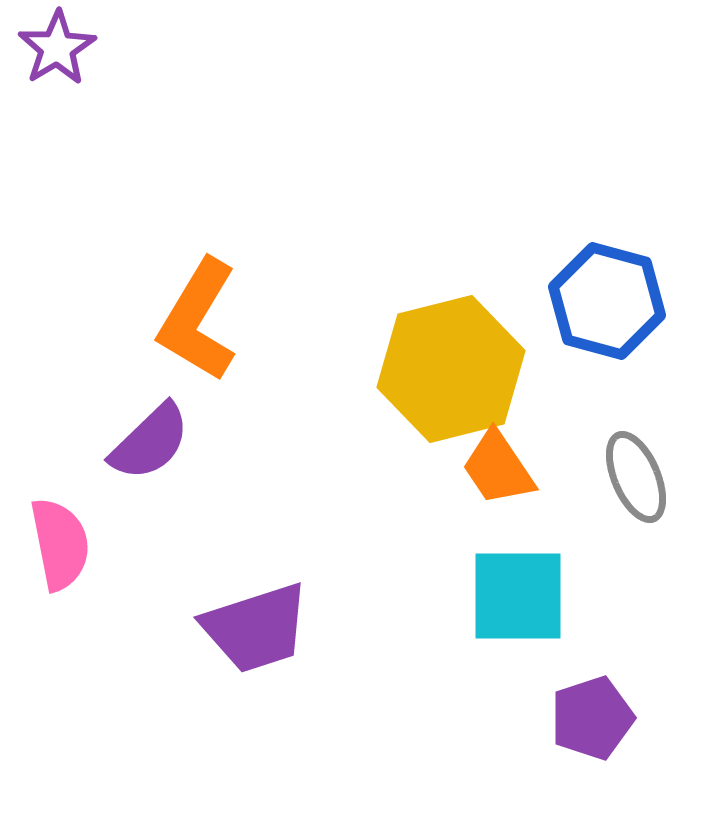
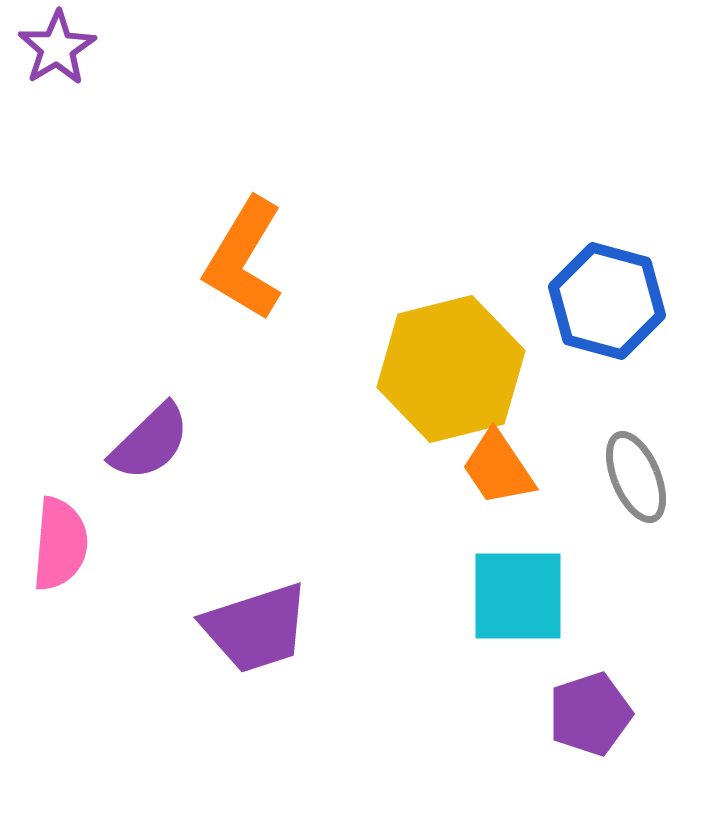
orange L-shape: moved 46 px right, 61 px up
pink semicircle: rotated 16 degrees clockwise
purple pentagon: moved 2 px left, 4 px up
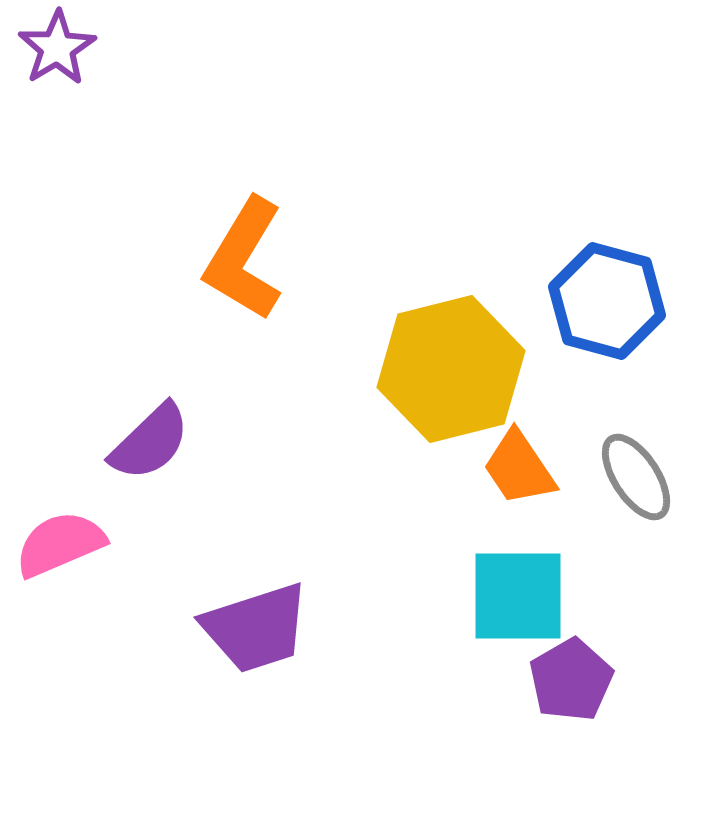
orange trapezoid: moved 21 px right
gray ellipse: rotated 10 degrees counterclockwise
pink semicircle: rotated 118 degrees counterclockwise
purple pentagon: moved 19 px left, 34 px up; rotated 12 degrees counterclockwise
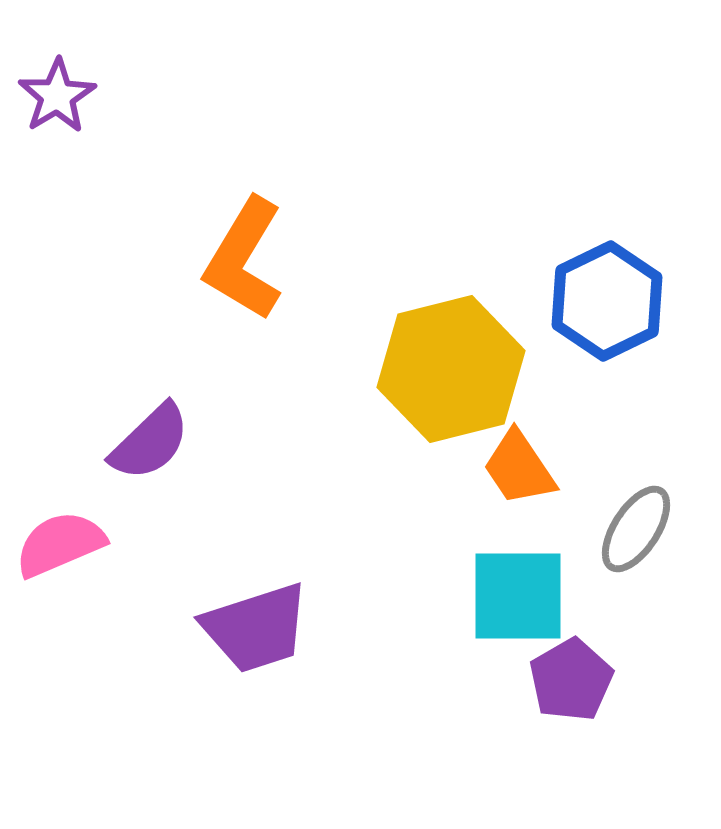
purple star: moved 48 px down
blue hexagon: rotated 19 degrees clockwise
gray ellipse: moved 52 px down; rotated 66 degrees clockwise
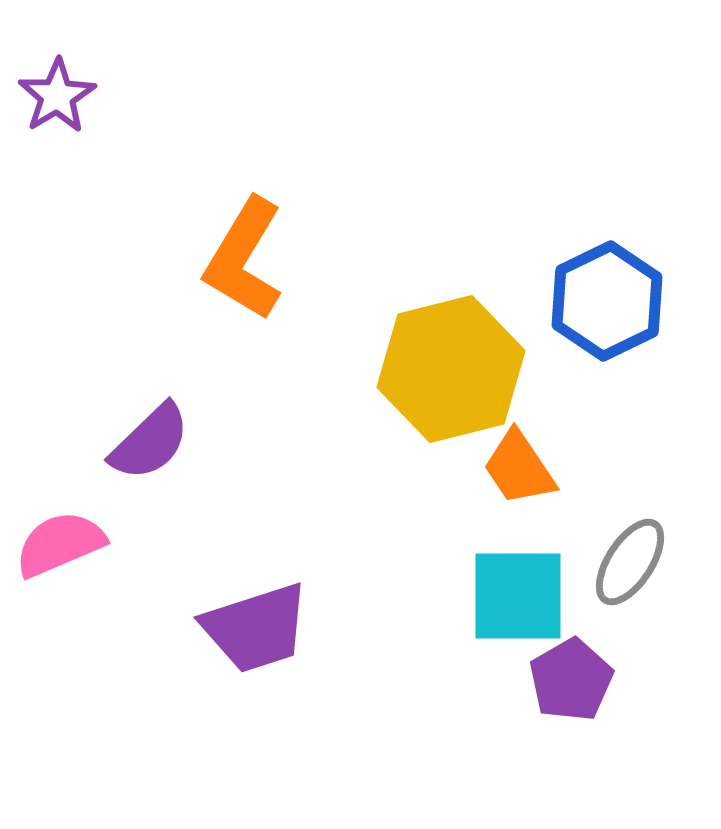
gray ellipse: moved 6 px left, 33 px down
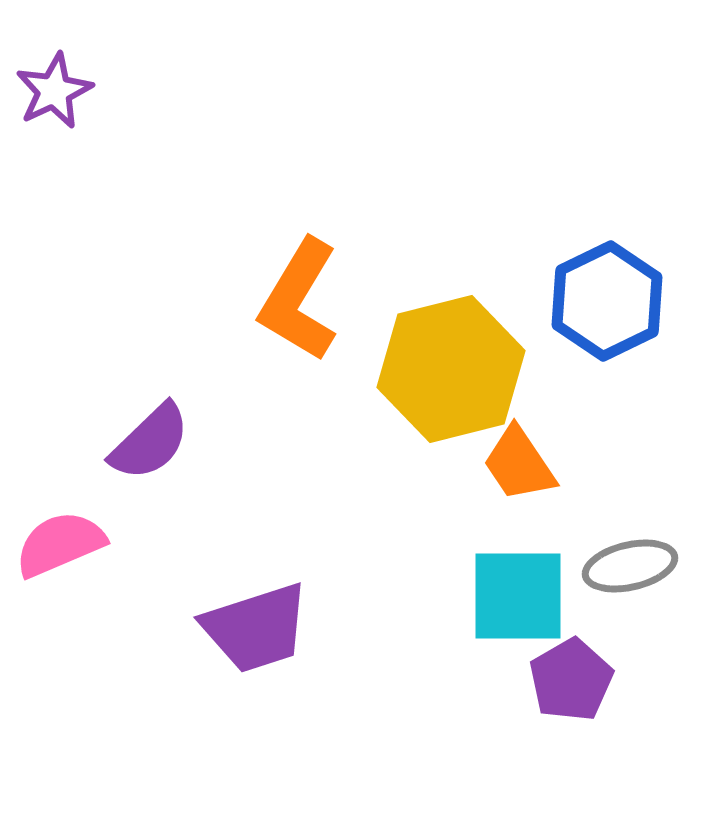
purple star: moved 3 px left, 5 px up; rotated 6 degrees clockwise
orange L-shape: moved 55 px right, 41 px down
orange trapezoid: moved 4 px up
gray ellipse: moved 4 px down; rotated 44 degrees clockwise
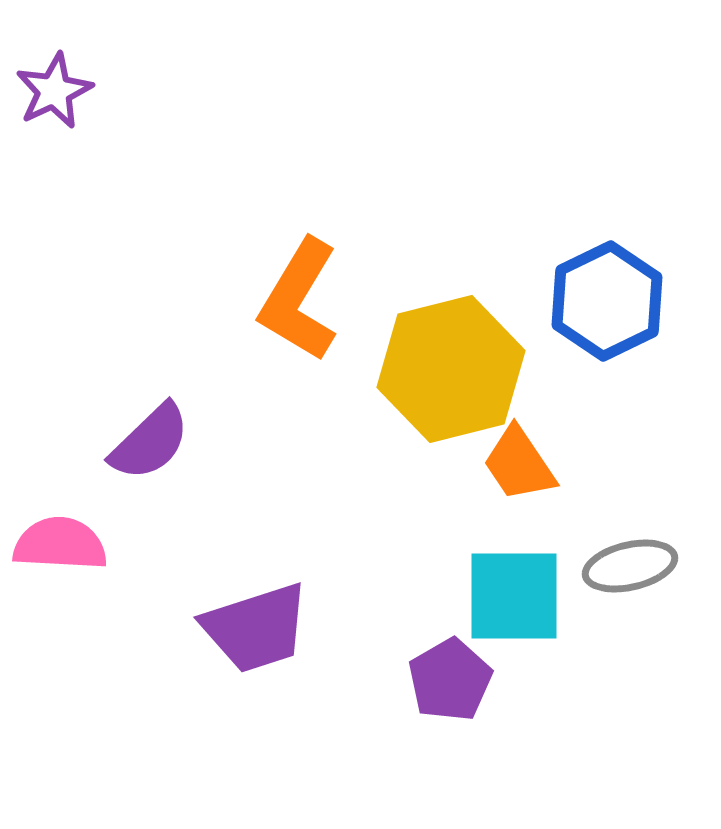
pink semicircle: rotated 26 degrees clockwise
cyan square: moved 4 px left
purple pentagon: moved 121 px left
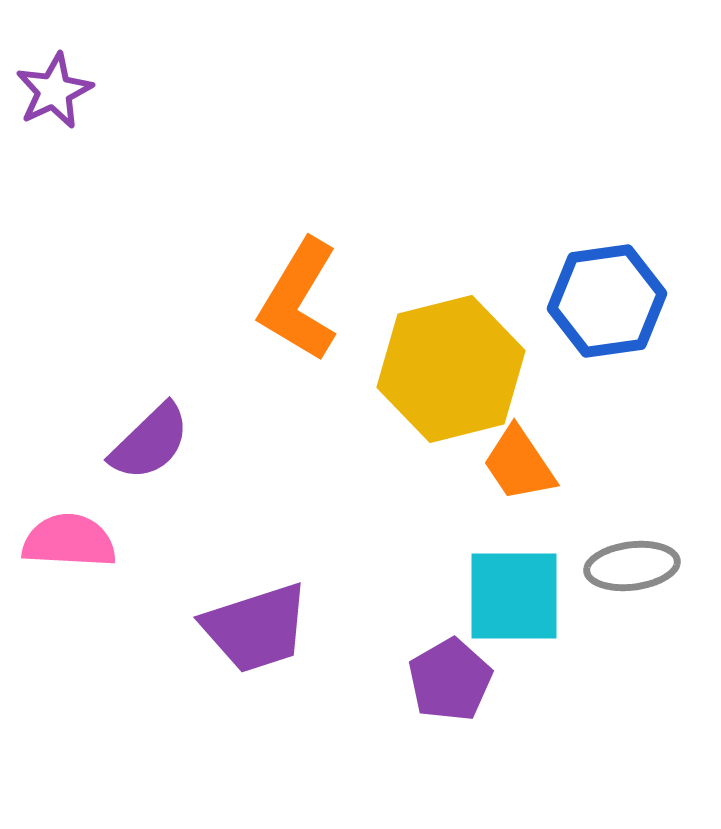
blue hexagon: rotated 18 degrees clockwise
pink semicircle: moved 9 px right, 3 px up
gray ellipse: moved 2 px right; rotated 6 degrees clockwise
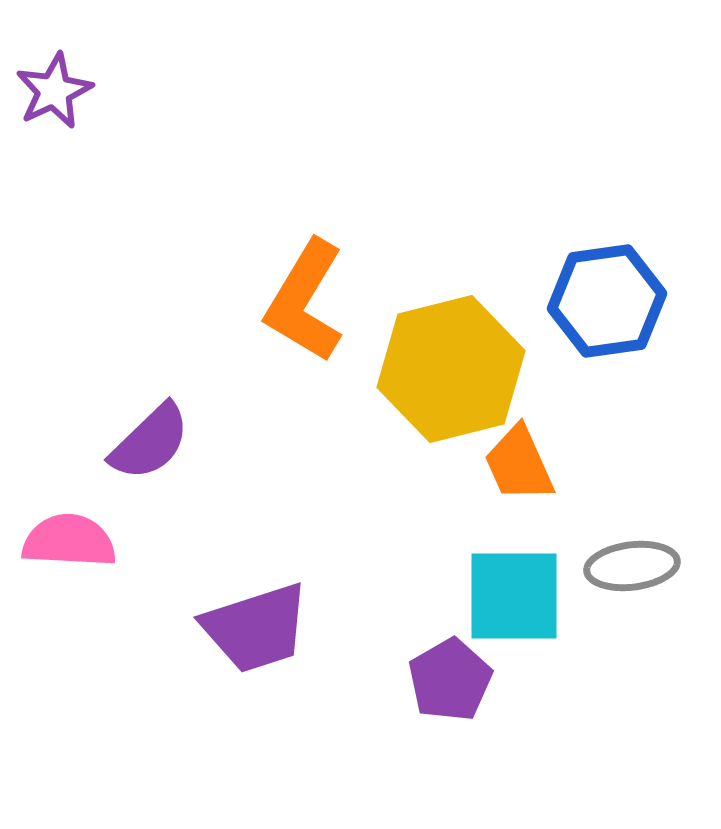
orange L-shape: moved 6 px right, 1 px down
orange trapezoid: rotated 10 degrees clockwise
